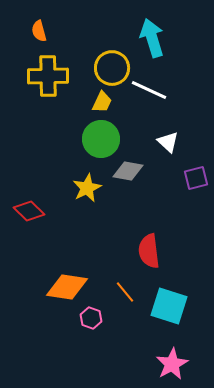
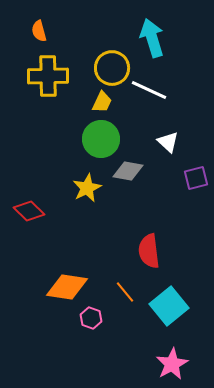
cyan square: rotated 33 degrees clockwise
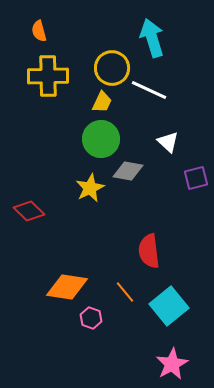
yellow star: moved 3 px right
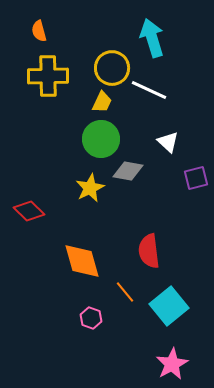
orange diamond: moved 15 px right, 26 px up; rotated 66 degrees clockwise
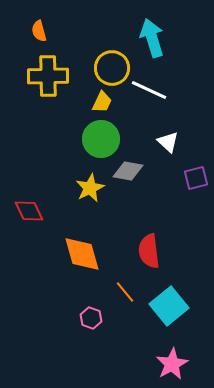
red diamond: rotated 20 degrees clockwise
orange diamond: moved 7 px up
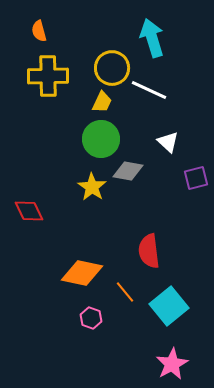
yellow star: moved 2 px right, 1 px up; rotated 12 degrees counterclockwise
orange diamond: moved 19 px down; rotated 63 degrees counterclockwise
